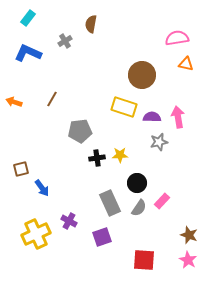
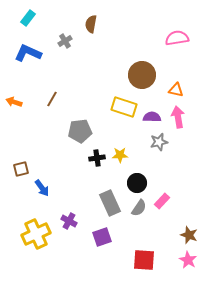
orange triangle: moved 10 px left, 26 px down
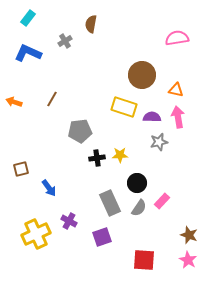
blue arrow: moved 7 px right
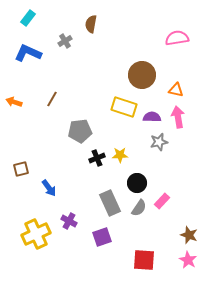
black cross: rotated 14 degrees counterclockwise
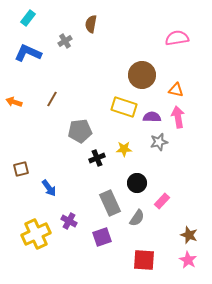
yellow star: moved 4 px right, 6 px up
gray semicircle: moved 2 px left, 10 px down
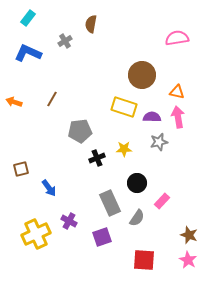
orange triangle: moved 1 px right, 2 px down
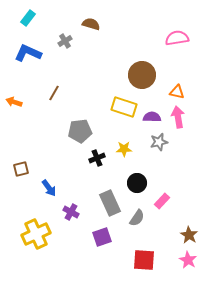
brown semicircle: rotated 96 degrees clockwise
brown line: moved 2 px right, 6 px up
purple cross: moved 2 px right, 9 px up
brown star: rotated 12 degrees clockwise
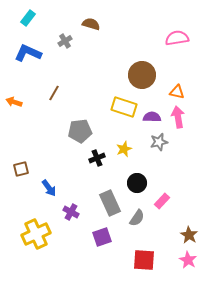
yellow star: rotated 21 degrees counterclockwise
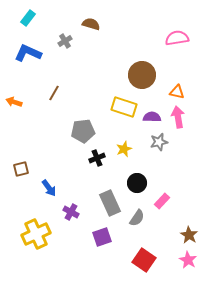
gray pentagon: moved 3 px right
red square: rotated 30 degrees clockwise
